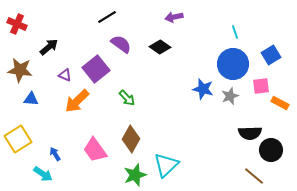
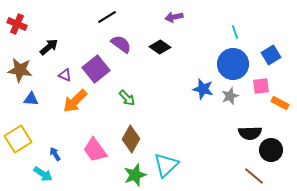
orange arrow: moved 2 px left
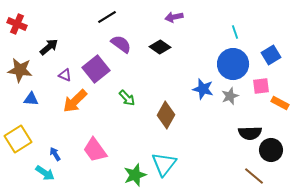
brown diamond: moved 35 px right, 24 px up
cyan triangle: moved 2 px left, 1 px up; rotated 8 degrees counterclockwise
cyan arrow: moved 2 px right, 1 px up
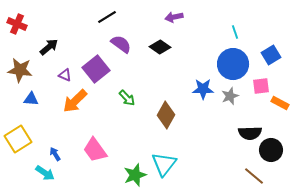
blue star: rotated 15 degrees counterclockwise
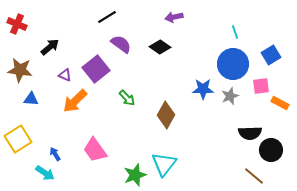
black arrow: moved 1 px right
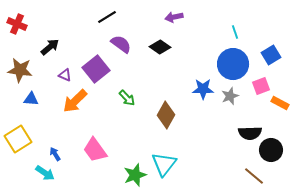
pink square: rotated 12 degrees counterclockwise
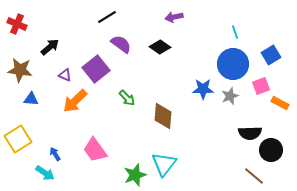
brown diamond: moved 3 px left, 1 px down; rotated 24 degrees counterclockwise
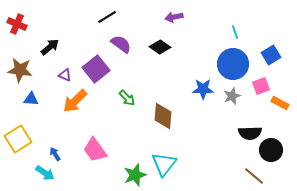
gray star: moved 2 px right
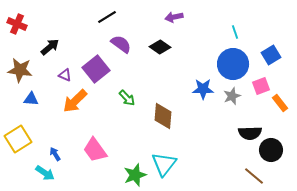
orange rectangle: rotated 24 degrees clockwise
